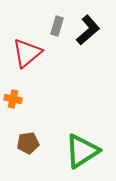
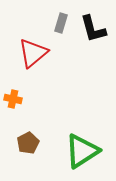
gray rectangle: moved 4 px right, 3 px up
black L-shape: moved 5 px right, 1 px up; rotated 116 degrees clockwise
red triangle: moved 6 px right
brown pentagon: rotated 20 degrees counterclockwise
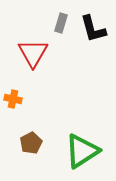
red triangle: rotated 20 degrees counterclockwise
brown pentagon: moved 3 px right
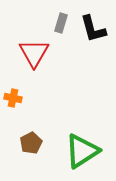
red triangle: moved 1 px right
orange cross: moved 1 px up
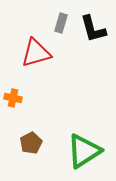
red triangle: moved 2 px right; rotated 44 degrees clockwise
green triangle: moved 2 px right
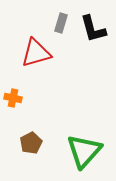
green triangle: rotated 15 degrees counterclockwise
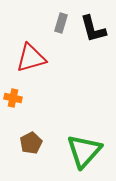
red triangle: moved 5 px left, 5 px down
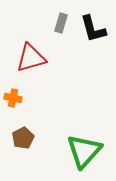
brown pentagon: moved 8 px left, 5 px up
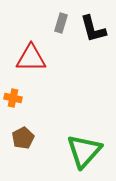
red triangle: rotated 16 degrees clockwise
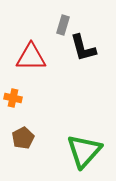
gray rectangle: moved 2 px right, 2 px down
black L-shape: moved 10 px left, 19 px down
red triangle: moved 1 px up
